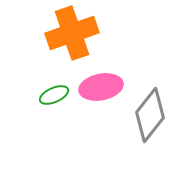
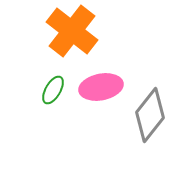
orange cross: moved 2 px up; rotated 33 degrees counterclockwise
green ellipse: moved 1 px left, 5 px up; rotated 36 degrees counterclockwise
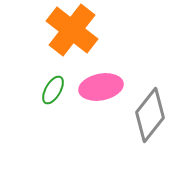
orange cross: moved 1 px up
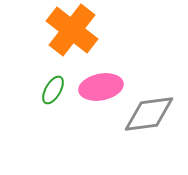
gray diamond: moved 1 px left, 1 px up; rotated 44 degrees clockwise
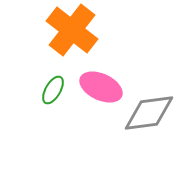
pink ellipse: rotated 36 degrees clockwise
gray diamond: moved 1 px up
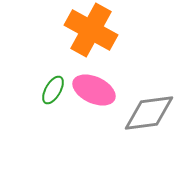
orange cross: moved 19 px right; rotated 9 degrees counterclockwise
pink ellipse: moved 7 px left, 3 px down
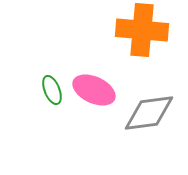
orange cross: moved 51 px right; rotated 24 degrees counterclockwise
green ellipse: moved 1 px left; rotated 52 degrees counterclockwise
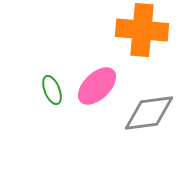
pink ellipse: moved 3 px right, 4 px up; rotated 69 degrees counterclockwise
